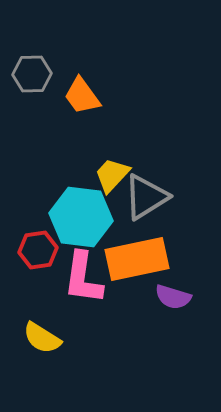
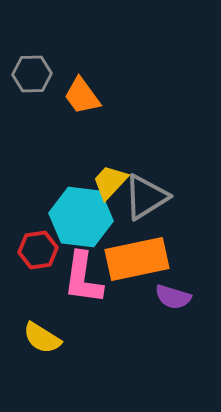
yellow trapezoid: moved 2 px left, 7 px down
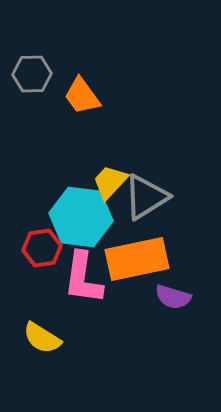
red hexagon: moved 4 px right, 2 px up
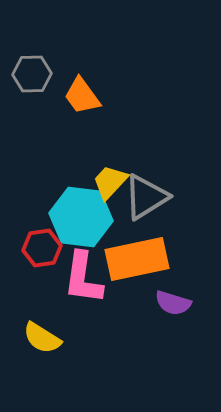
purple semicircle: moved 6 px down
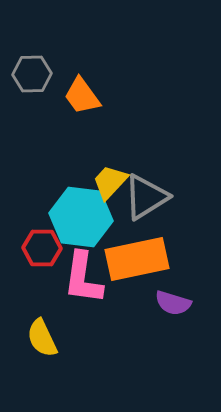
red hexagon: rotated 9 degrees clockwise
yellow semicircle: rotated 33 degrees clockwise
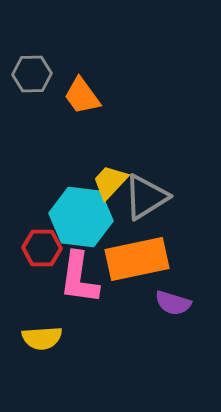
pink L-shape: moved 4 px left
yellow semicircle: rotated 69 degrees counterclockwise
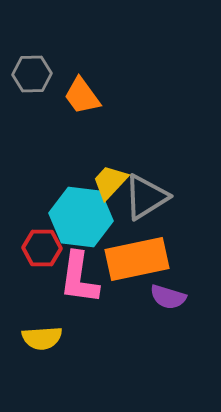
purple semicircle: moved 5 px left, 6 px up
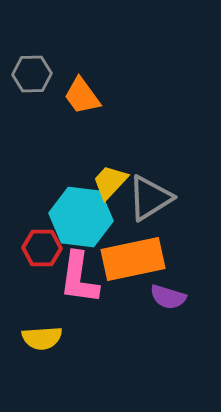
gray triangle: moved 4 px right, 1 px down
orange rectangle: moved 4 px left
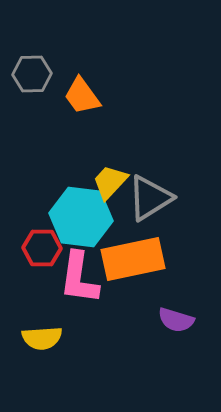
purple semicircle: moved 8 px right, 23 px down
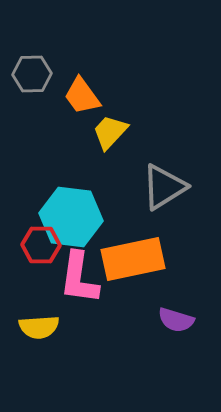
yellow trapezoid: moved 50 px up
gray triangle: moved 14 px right, 11 px up
cyan hexagon: moved 10 px left
red hexagon: moved 1 px left, 3 px up
yellow semicircle: moved 3 px left, 11 px up
